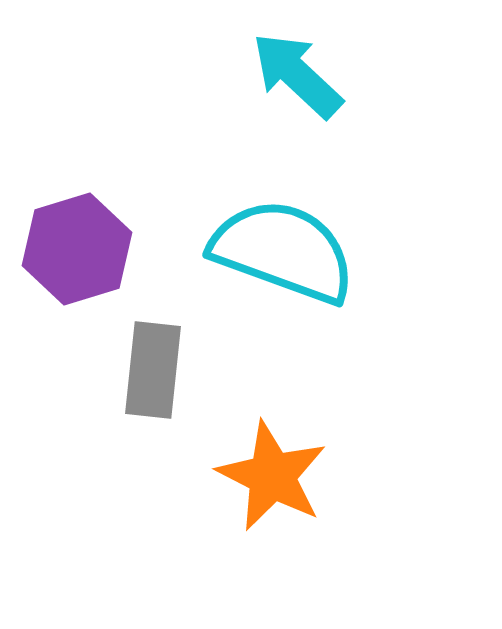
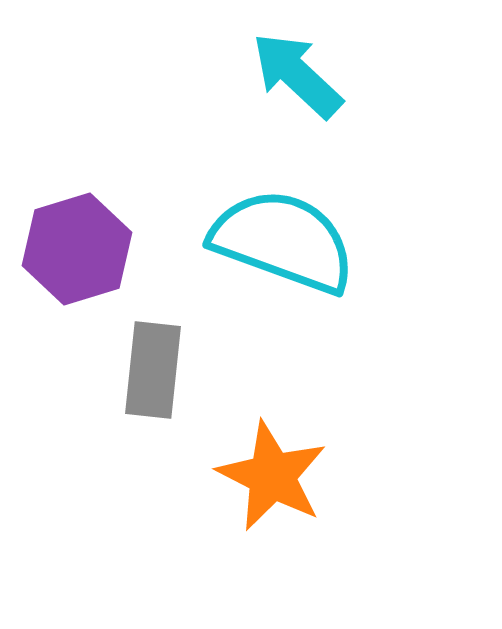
cyan semicircle: moved 10 px up
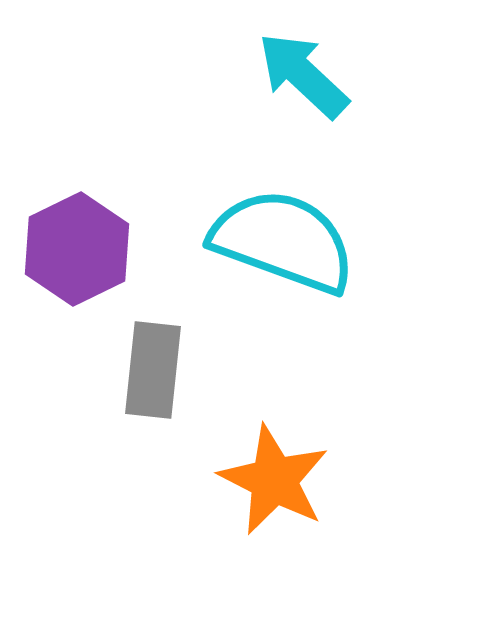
cyan arrow: moved 6 px right
purple hexagon: rotated 9 degrees counterclockwise
orange star: moved 2 px right, 4 px down
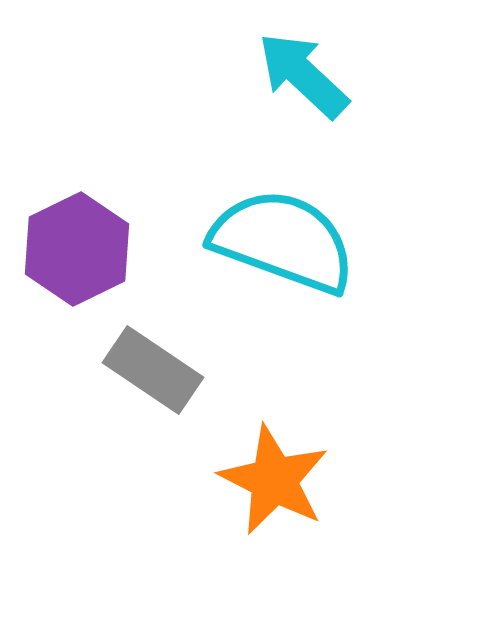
gray rectangle: rotated 62 degrees counterclockwise
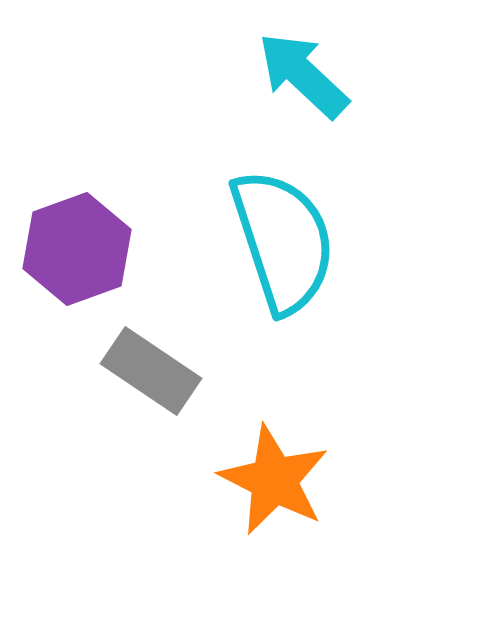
cyan semicircle: rotated 52 degrees clockwise
purple hexagon: rotated 6 degrees clockwise
gray rectangle: moved 2 px left, 1 px down
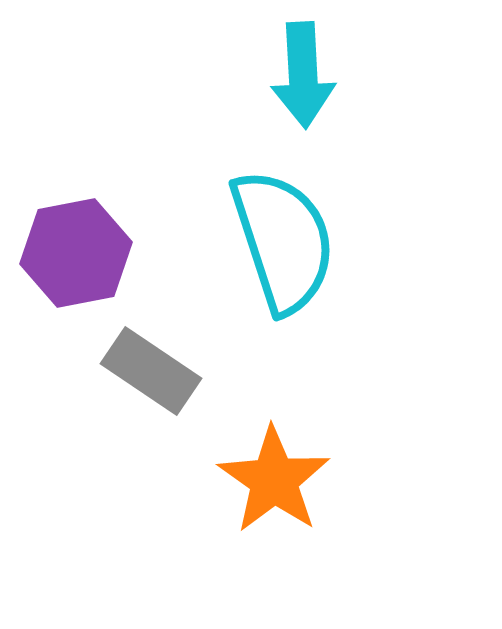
cyan arrow: rotated 136 degrees counterclockwise
purple hexagon: moved 1 px left, 4 px down; rotated 9 degrees clockwise
orange star: rotated 8 degrees clockwise
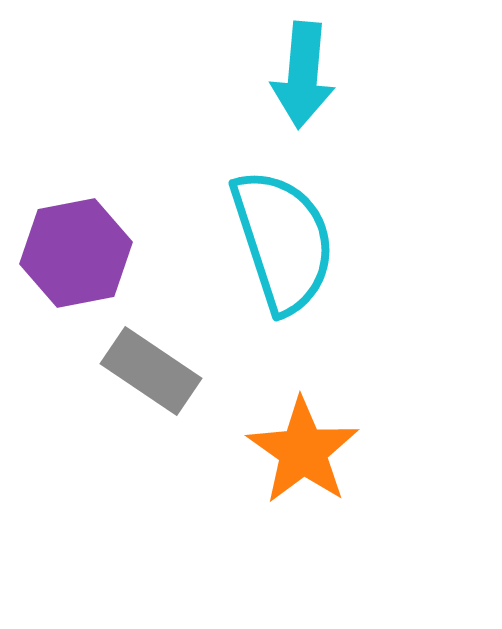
cyan arrow: rotated 8 degrees clockwise
orange star: moved 29 px right, 29 px up
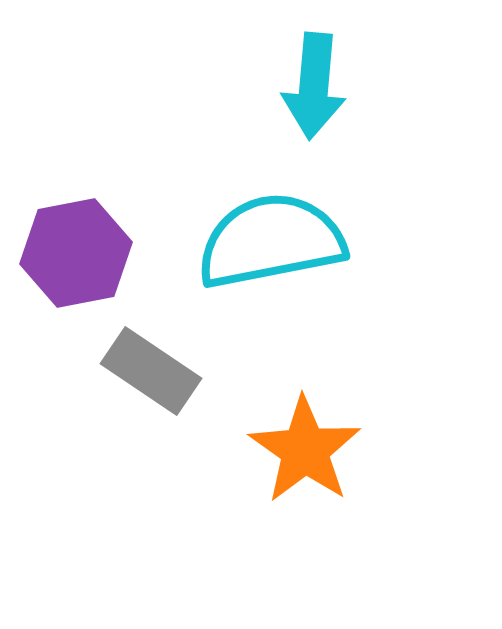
cyan arrow: moved 11 px right, 11 px down
cyan semicircle: moved 12 px left; rotated 83 degrees counterclockwise
orange star: moved 2 px right, 1 px up
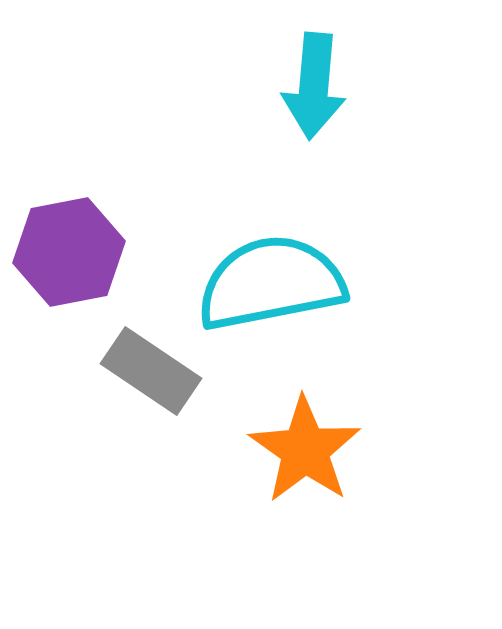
cyan semicircle: moved 42 px down
purple hexagon: moved 7 px left, 1 px up
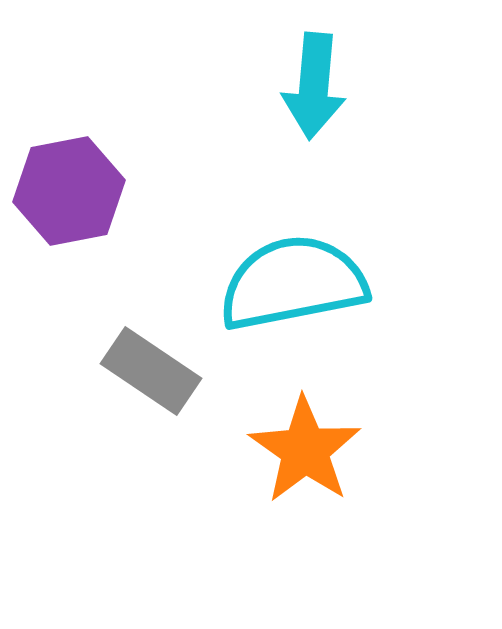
purple hexagon: moved 61 px up
cyan semicircle: moved 22 px right
